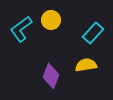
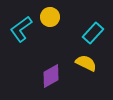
yellow circle: moved 1 px left, 3 px up
yellow semicircle: moved 2 px up; rotated 35 degrees clockwise
purple diamond: rotated 40 degrees clockwise
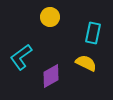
cyan L-shape: moved 28 px down
cyan rectangle: rotated 30 degrees counterclockwise
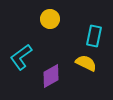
yellow circle: moved 2 px down
cyan rectangle: moved 1 px right, 3 px down
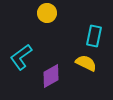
yellow circle: moved 3 px left, 6 px up
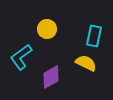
yellow circle: moved 16 px down
purple diamond: moved 1 px down
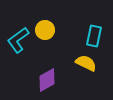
yellow circle: moved 2 px left, 1 px down
cyan L-shape: moved 3 px left, 17 px up
purple diamond: moved 4 px left, 3 px down
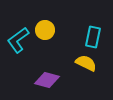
cyan rectangle: moved 1 px left, 1 px down
purple diamond: rotated 45 degrees clockwise
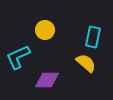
cyan L-shape: moved 17 px down; rotated 12 degrees clockwise
yellow semicircle: rotated 15 degrees clockwise
purple diamond: rotated 15 degrees counterclockwise
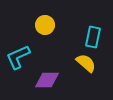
yellow circle: moved 5 px up
